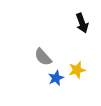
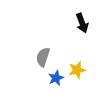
gray semicircle: rotated 60 degrees clockwise
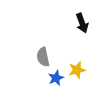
gray semicircle: rotated 30 degrees counterclockwise
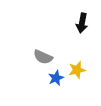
black arrow: rotated 30 degrees clockwise
gray semicircle: rotated 54 degrees counterclockwise
